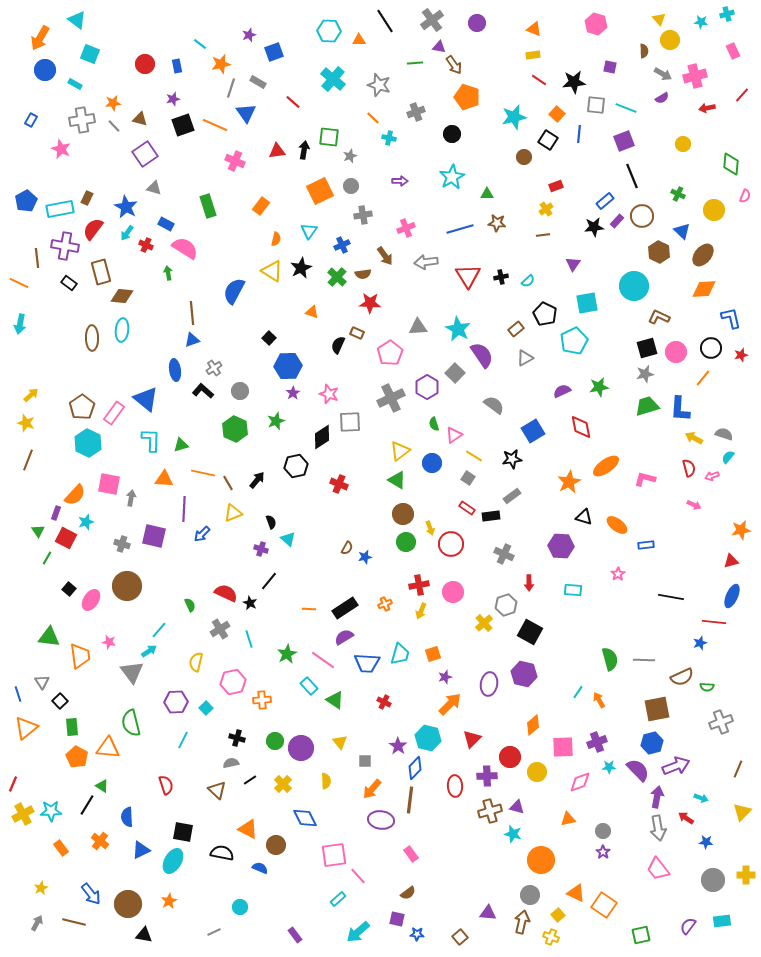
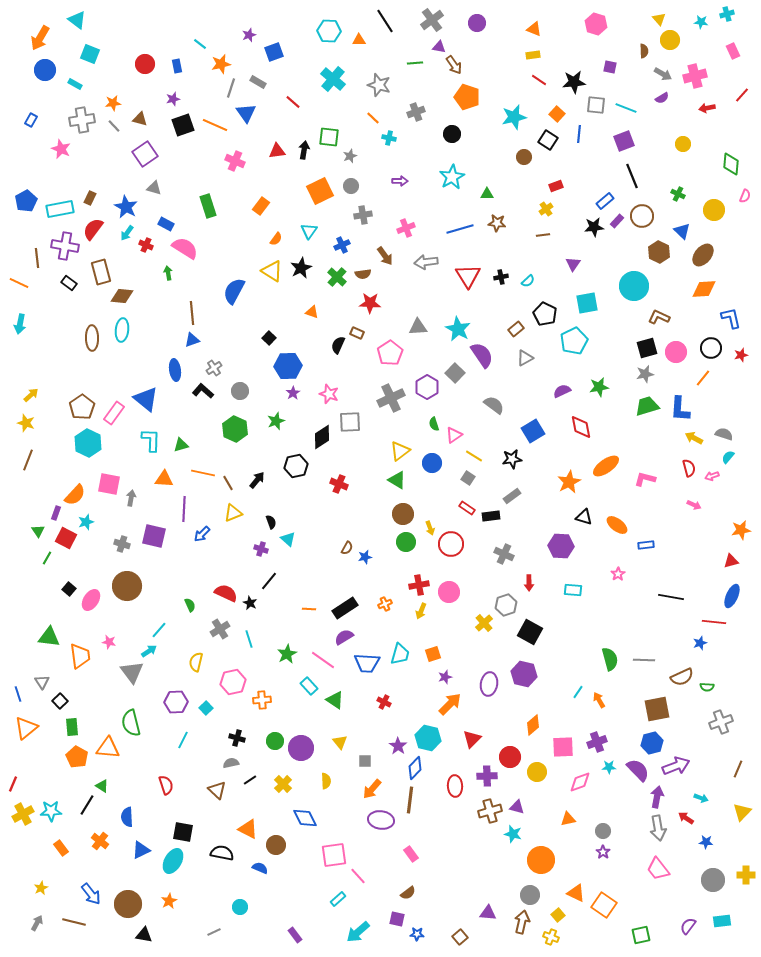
brown rectangle at (87, 198): moved 3 px right
orange semicircle at (276, 239): rotated 24 degrees clockwise
pink circle at (453, 592): moved 4 px left
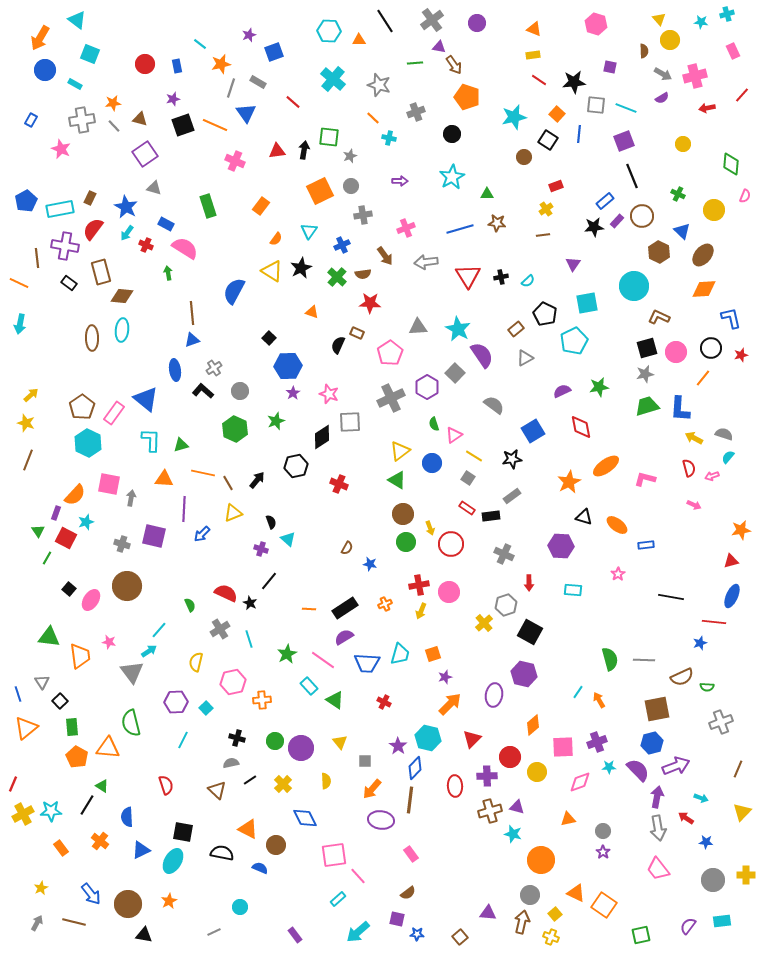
blue star at (365, 557): moved 5 px right, 7 px down; rotated 24 degrees clockwise
purple ellipse at (489, 684): moved 5 px right, 11 px down
yellow square at (558, 915): moved 3 px left, 1 px up
